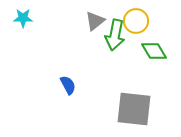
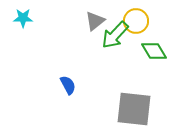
green arrow: rotated 32 degrees clockwise
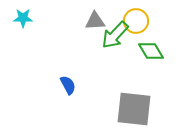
gray triangle: rotated 35 degrees clockwise
green diamond: moved 3 px left
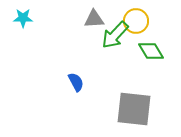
gray triangle: moved 1 px left, 2 px up
blue semicircle: moved 8 px right, 3 px up
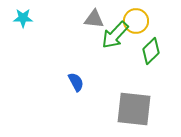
gray triangle: rotated 10 degrees clockwise
green diamond: rotated 76 degrees clockwise
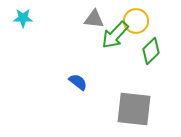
blue semicircle: moved 2 px right; rotated 24 degrees counterclockwise
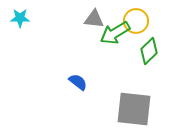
cyan star: moved 3 px left
green arrow: moved 2 px up; rotated 16 degrees clockwise
green diamond: moved 2 px left
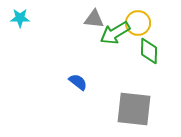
yellow circle: moved 2 px right, 2 px down
green diamond: rotated 44 degrees counterclockwise
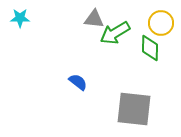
yellow circle: moved 23 px right
green diamond: moved 1 px right, 3 px up
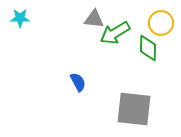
green diamond: moved 2 px left
blue semicircle: rotated 24 degrees clockwise
